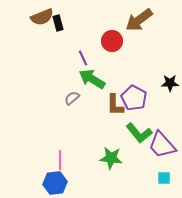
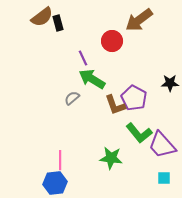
brown semicircle: rotated 15 degrees counterclockwise
brown L-shape: rotated 20 degrees counterclockwise
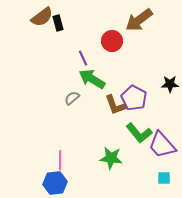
black star: moved 1 px down
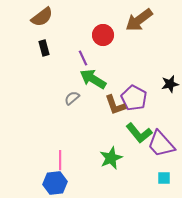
black rectangle: moved 14 px left, 25 px down
red circle: moved 9 px left, 6 px up
green arrow: moved 1 px right
black star: rotated 12 degrees counterclockwise
purple trapezoid: moved 1 px left, 1 px up
green star: rotated 30 degrees counterclockwise
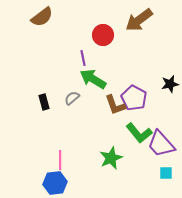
black rectangle: moved 54 px down
purple line: rotated 14 degrees clockwise
cyan square: moved 2 px right, 5 px up
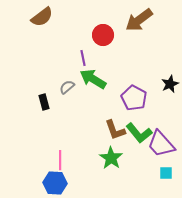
black star: rotated 12 degrees counterclockwise
gray semicircle: moved 5 px left, 11 px up
brown L-shape: moved 25 px down
green star: rotated 15 degrees counterclockwise
blue hexagon: rotated 10 degrees clockwise
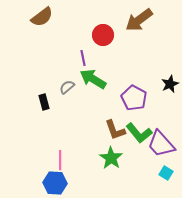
cyan square: rotated 32 degrees clockwise
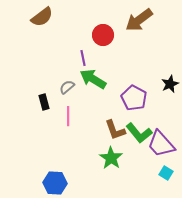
pink line: moved 8 px right, 44 px up
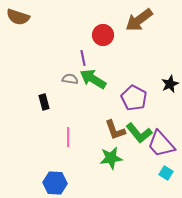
brown semicircle: moved 24 px left; rotated 55 degrees clockwise
gray semicircle: moved 3 px right, 8 px up; rotated 49 degrees clockwise
pink line: moved 21 px down
green star: rotated 30 degrees clockwise
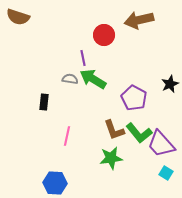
brown arrow: rotated 24 degrees clockwise
red circle: moved 1 px right
black rectangle: rotated 21 degrees clockwise
brown L-shape: moved 1 px left
pink line: moved 1 px left, 1 px up; rotated 12 degrees clockwise
